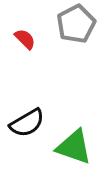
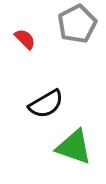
gray pentagon: moved 1 px right
black semicircle: moved 19 px right, 19 px up
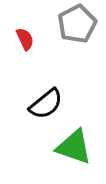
red semicircle: rotated 20 degrees clockwise
black semicircle: rotated 9 degrees counterclockwise
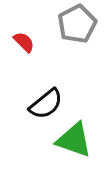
red semicircle: moved 1 px left, 3 px down; rotated 20 degrees counterclockwise
green triangle: moved 7 px up
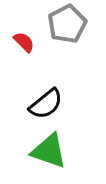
gray pentagon: moved 10 px left
green triangle: moved 25 px left, 11 px down
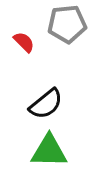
gray pentagon: rotated 21 degrees clockwise
green triangle: rotated 18 degrees counterclockwise
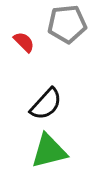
black semicircle: rotated 9 degrees counterclockwise
green triangle: rotated 15 degrees counterclockwise
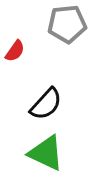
red semicircle: moved 9 px left, 9 px down; rotated 80 degrees clockwise
green triangle: moved 3 px left, 2 px down; rotated 39 degrees clockwise
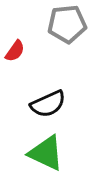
black semicircle: moved 2 px right; rotated 24 degrees clockwise
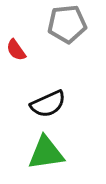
red semicircle: moved 1 px right, 1 px up; rotated 110 degrees clockwise
green triangle: rotated 33 degrees counterclockwise
